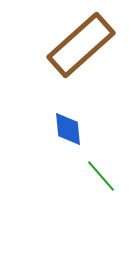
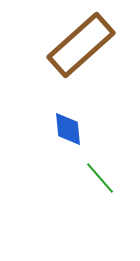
green line: moved 1 px left, 2 px down
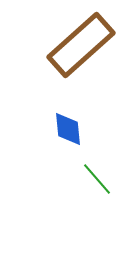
green line: moved 3 px left, 1 px down
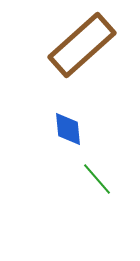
brown rectangle: moved 1 px right
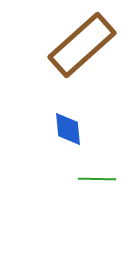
green line: rotated 48 degrees counterclockwise
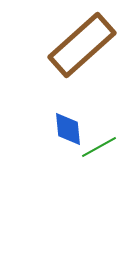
green line: moved 2 px right, 32 px up; rotated 30 degrees counterclockwise
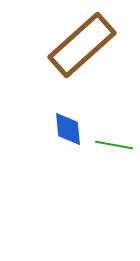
green line: moved 15 px right, 2 px up; rotated 39 degrees clockwise
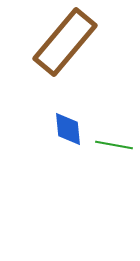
brown rectangle: moved 17 px left, 3 px up; rotated 8 degrees counterclockwise
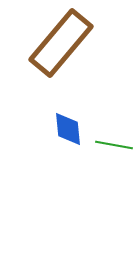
brown rectangle: moved 4 px left, 1 px down
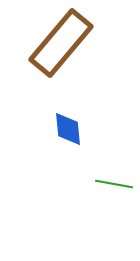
green line: moved 39 px down
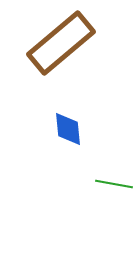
brown rectangle: rotated 10 degrees clockwise
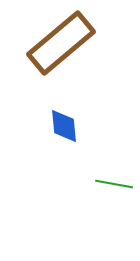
blue diamond: moved 4 px left, 3 px up
